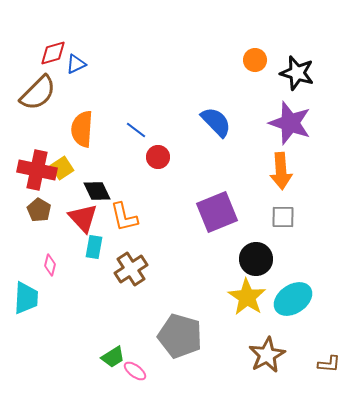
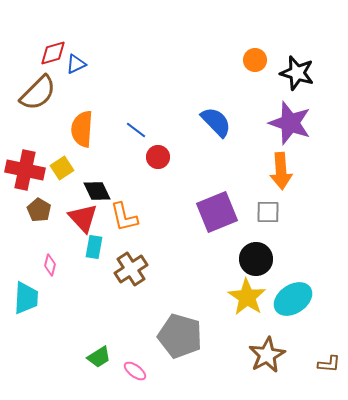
red cross: moved 12 px left
gray square: moved 15 px left, 5 px up
green trapezoid: moved 14 px left
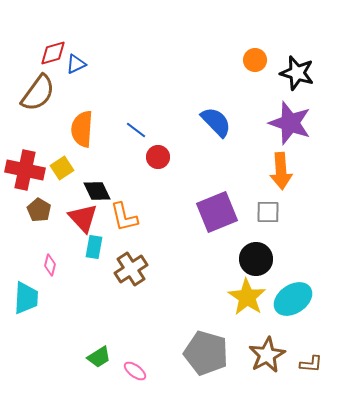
brown semicircle: rotated 9 degrees counterclockwise
gray pentagon: moved 26 px right, 17 px down
brown L-shape: moved 18 px left
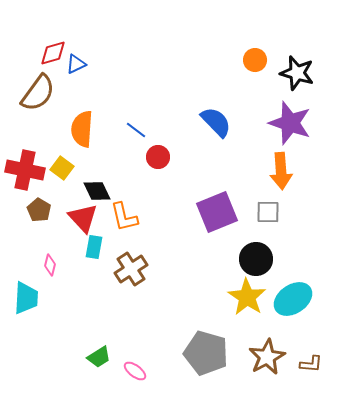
yellow square: rotated 20 degrees counterclockwise
brown star: moved 2 px down
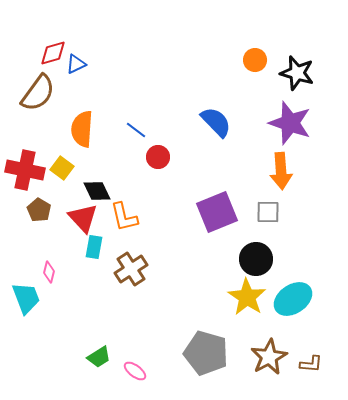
pink diamond: moved 1 px left, 7 px down
cyan trapezoid: rotated 24 degrees counterclockwise
brown star: moved 2 px right
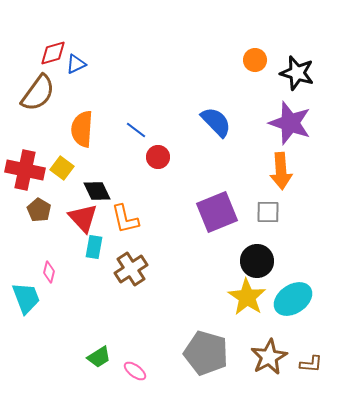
orange L-shape: moved 1 px right, 2 px down
black circle: moved 1 px right, 2 px down
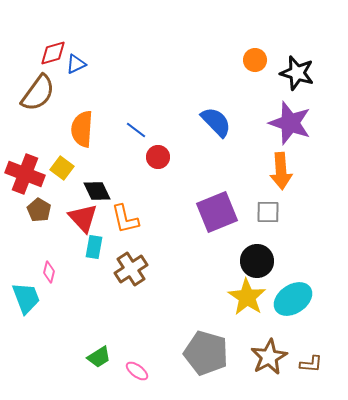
red cross: moved 4 px down; rotated 9 degrees clockwise
pink ellipse: moved 2 px right
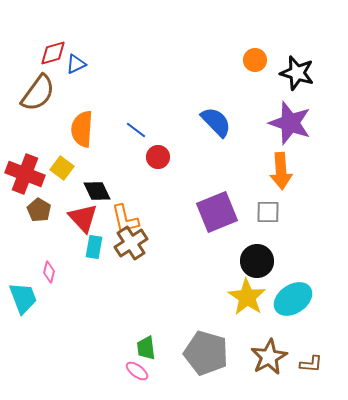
brown cross: moved 26 px up
cyan trapezoid: moved 3 px left
green trapezoid: moved 47 px right, 9 px up; rotated 115 degrees clockwise
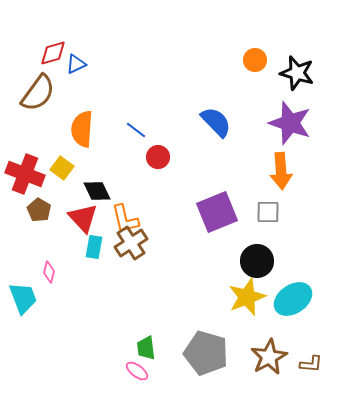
yellow star: rotated 18 degrees clockwise
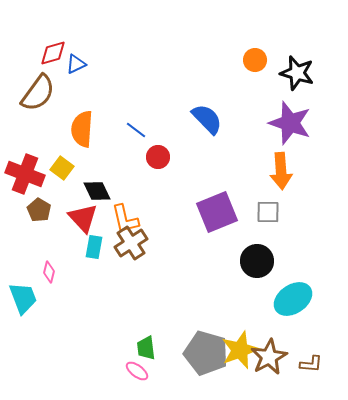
blue semicircle: moved 9 px left, 3 px up
yellow star: moved 7 px left, 53 px down
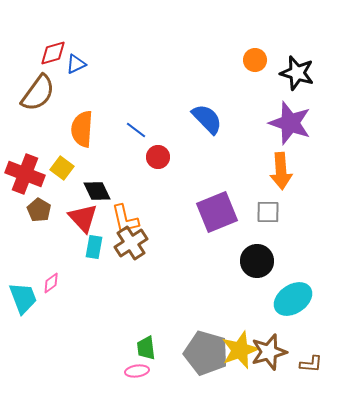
pink diamond: moved 2 px right, 11 px down; rotated 40 degrees clockwise
brown star: moved 5 px up; rotated 12 degrees clockwise
pink ellipse: rotated 45 degrees counterclockwise
